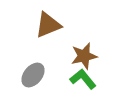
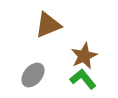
brown star: rotated 12 degrees counterclockwise
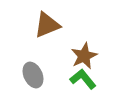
brown triangle: moved 1 px left
gray ellipse: rotated 65 degrees counterclockwise
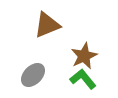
gray ellipse: rotated 70 degrees clockwise
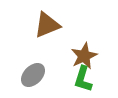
green L-shape: rotated 124 degrees counterclockwise
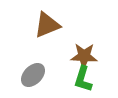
brown star: rotated 28 degrees clockwise
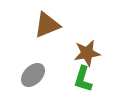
brown star: moved 3 px right, 3 px up; rotated 12 degrees counterclockwise
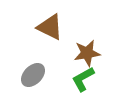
brown triangle: moved 3 px right, 2 px down; rotated 48 degrees clockwise
green L-shape: rotated 44 degrees clockwise
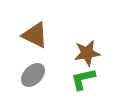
brown triangle: moved 15 px left, 8 px down
green L-shape: rotated 16 degrees clockwise
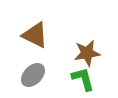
green L-shape: rotated 88 degrees clockwise
